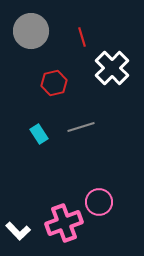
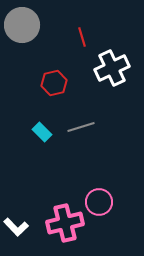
gray circle: moved 9 px left, 6 px up
white cross: rotated 20 degrees clockwise
cyan rectangle: moved 3 px right, 2 px up; rotated 12 degrees counterclockwise
pink cross: moved 1 px right; rotated 6 degrees clockwise
white L-shape: moved 2 px left, 4 px up
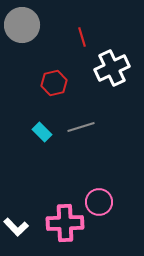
pink cross: rotated 12 degrees clockwise
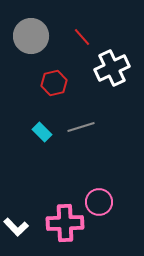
gray circle: moved 9 px right, 11 px down
red line: rotated 24 degrees counterclockwise
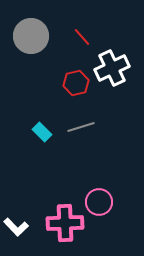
red hexagon: moved 22 px right
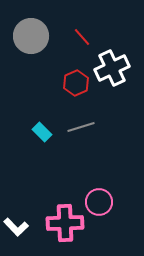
red hexagon: rotated 10 degrees counterclockwise
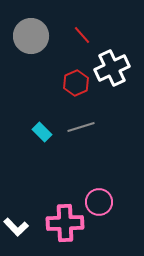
red line: moved 2 px up
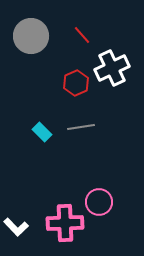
gray line: rotated 8 degrees clockwise
